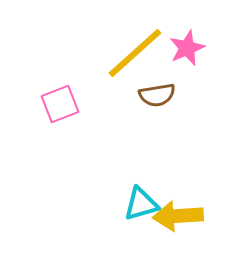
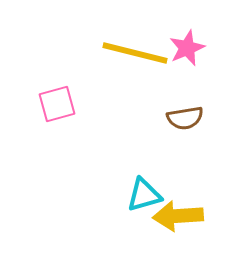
yellow line: rotated 56 degrees clockwise
brown semicircle: moved 28 px right, 23 px down
pink square: moved 3 px left; rotated 6 degrees clockwise
cyan triangle: moved 3 px right, 9 px up
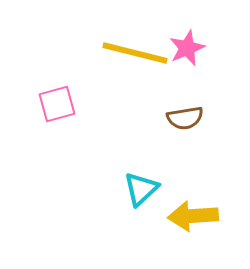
cyan triangle: moved 3 px left, 6 px up; rotated 27 degrees counterclockwise
yellow arrow: moved 15 px right
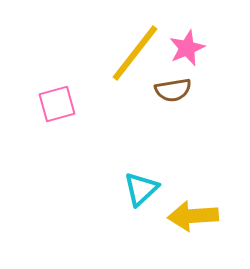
yellow line: rotated 66 degrees counterclockwise
brown semicircle: moved 12 px left, 28 px up
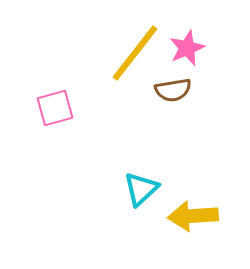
pink square: moved 2 px left, 4 px down
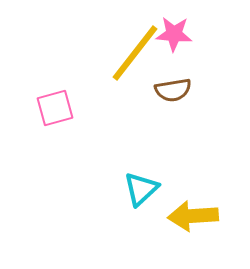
pink star: moved 13 px left, 14 px up; rotated 27 degrees clockwise
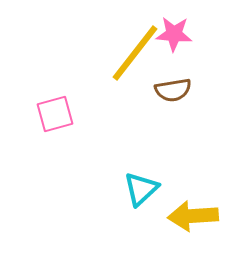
pink square: moved 6 px down
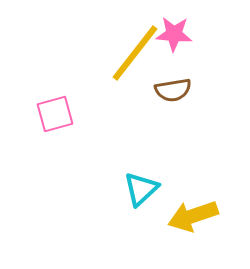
yellow arrow: rotated 15 degrees counterclockwise
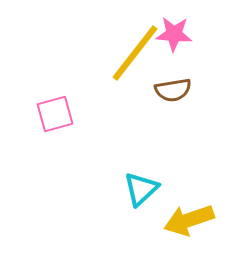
yellow arrow: moved 4 px left, 4 px down
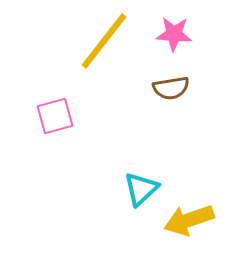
yellow line: moved 31 px left, 12 px up
brown semicircle: moved 2 px left, 2 px up
pink square: moved 2 px down
